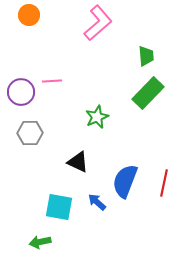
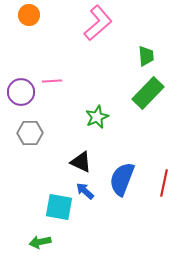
black triangle: moved 3 px right
blue semicircle: moved 3 px left, 2 px up
blue arrow: moved 12 px left, 11 px up
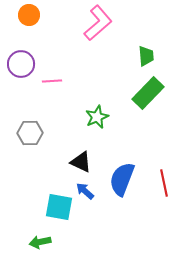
purple circle: moved 28 px up
red line: rotated 24 degrees counterclockwise
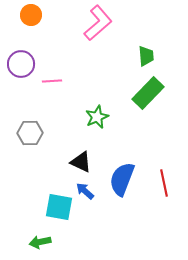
orange circle: moved 2 px right
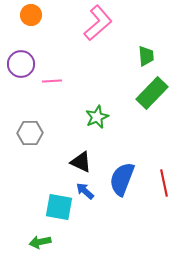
green rectangle: moved 4 px right
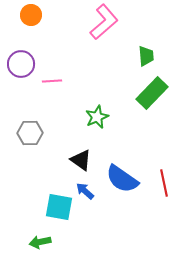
pink L-shape: moved 6 px right, 1 px up
black triangle: moved 2 px up; rotated 10 degrees clockwise
blue semicircle: rotated 76 degrees counterclockwise
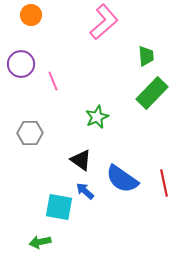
pink line: moved 1 px right; rotated 72 degrees clockwise
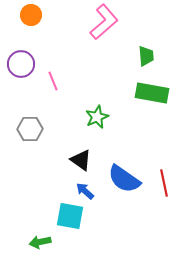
green rectangle: rotated 56 degrees clockwise
gray hexagon: moved 4 px up
blue semicircle: moved 2 px right
cyan square: moved 11 px right, 9 px down
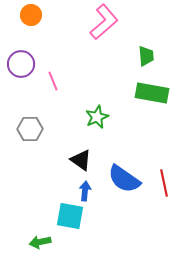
blue arrow: rotated 54 degrees clockwise
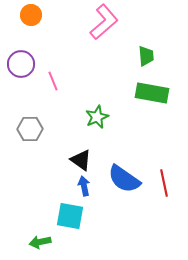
blue arrow: moved 1 px left, 5 px up; rotated 18 degrees counterclockwise
